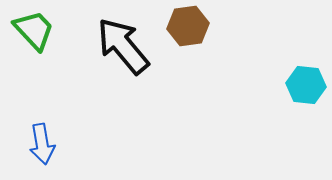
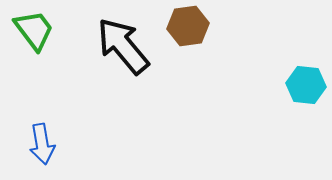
green trapezoid: rotated 6 degrees clockwise
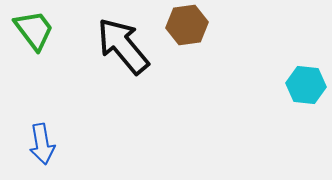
brown hexagon: moved 1 px left, 1 px up
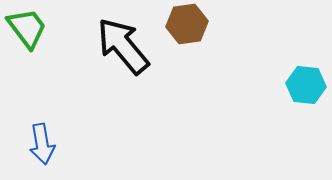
brown hexagon: moved 1 px up
green trapezoid: moved 7 px left, 2 px up
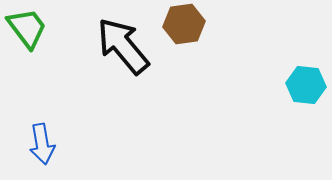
brown hexagon: moved 3 px left
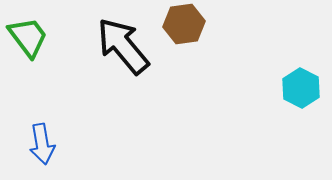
green trapezoid: moved 1 px right, 9 px down
cyan hexagon: moved 5 px left, 3 px down; rotated 21 degrees clockwise
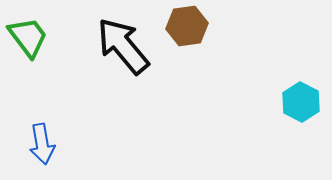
brown hexagon: moved 3 px right, 2 px down
cyan hexagon: moved 14 px down
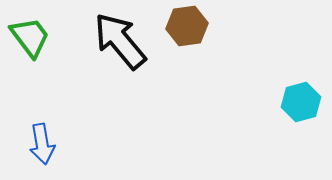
green trapezoid: moved 2 px right
black arrow: moved 3 px left, 5 px up
cyan hexagon: rotated 18 degrees clockwise
